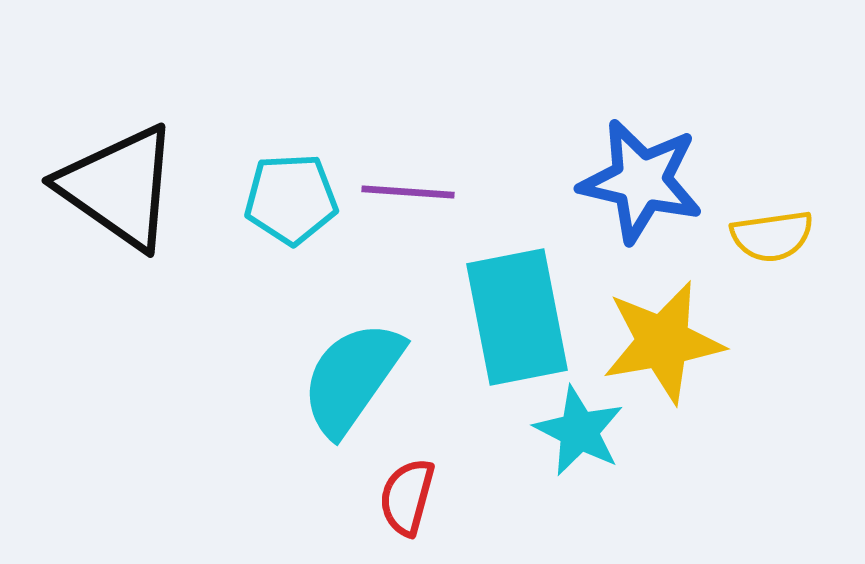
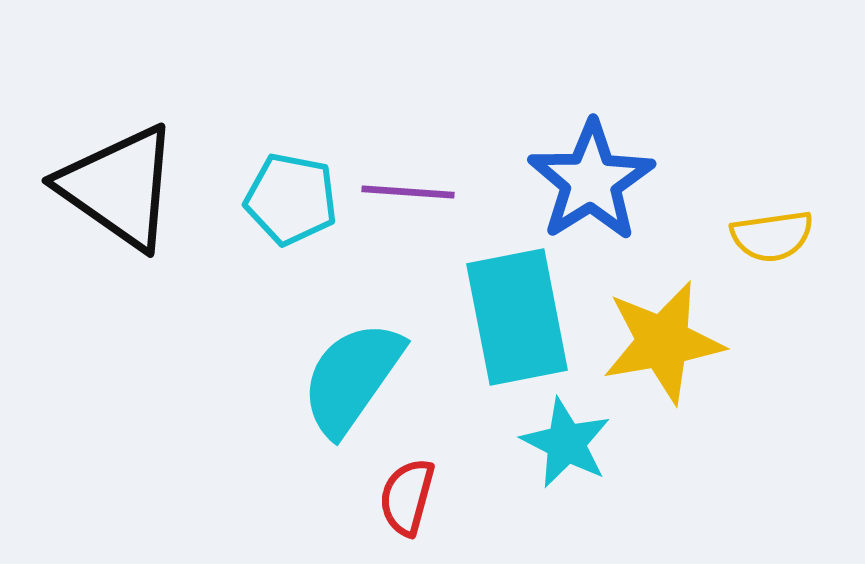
blue star: moved 50 px left; rotated 27 degrees clockwise
cyan pentagon: rotated 14 degrees clockwise
cyan star: moved 13 px left, 12 px down
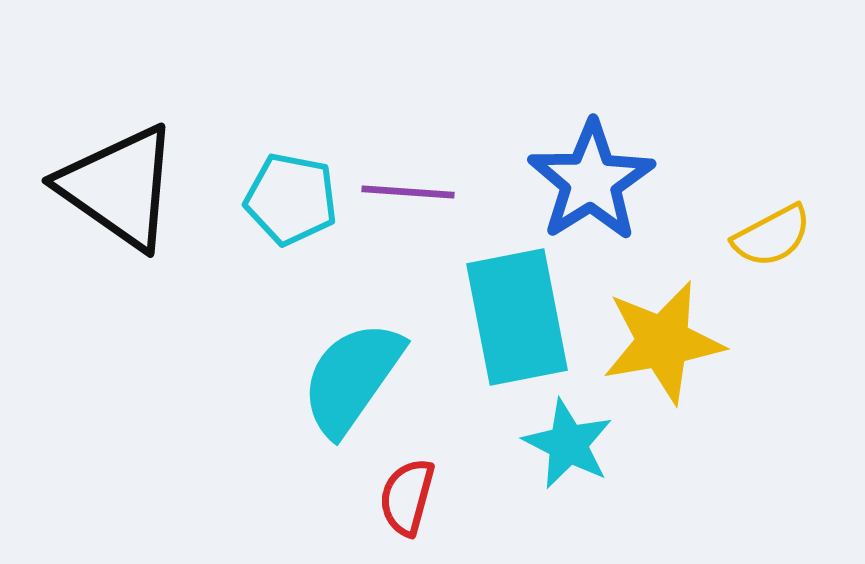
yellow semicircle: rotated 20 degrees counterclockwise
cyan star: moved 2 px right, 1 px down
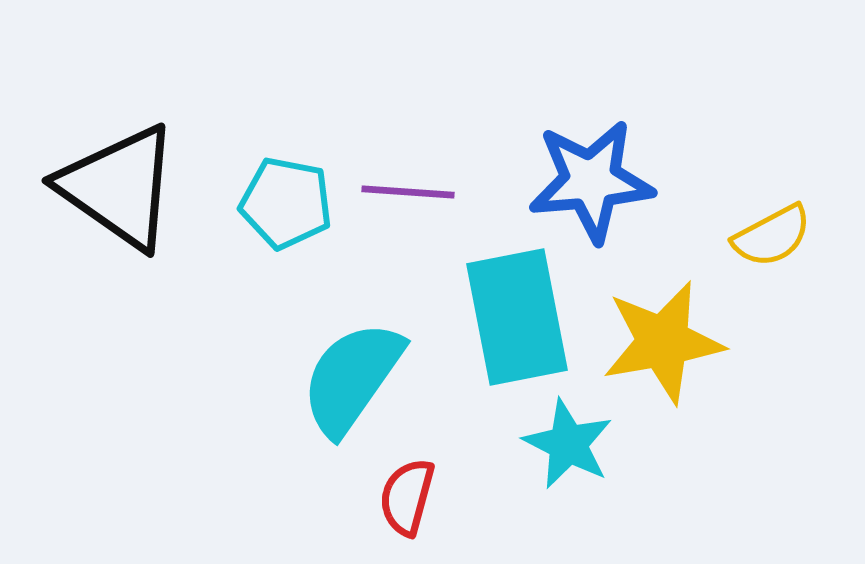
blue star: rotated 27 degrees clockwise
cyan pentagon: moved 5 px left, 4 px down
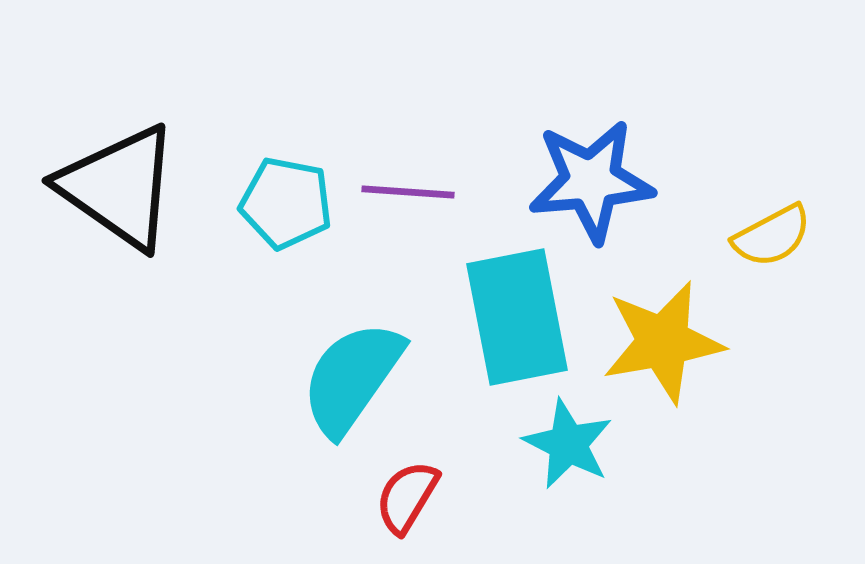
red semicircle: rotated 16 degrees clockwise
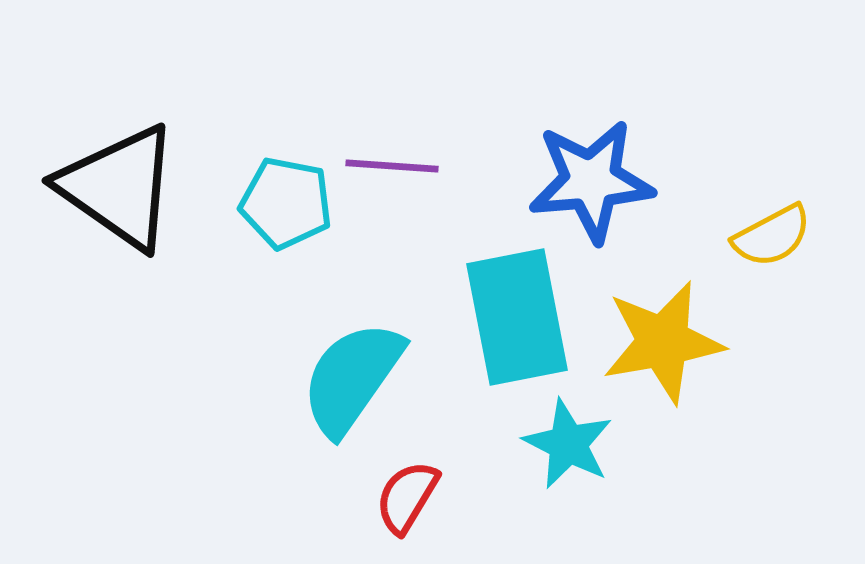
purple line: moved 16 px left, 26 px up
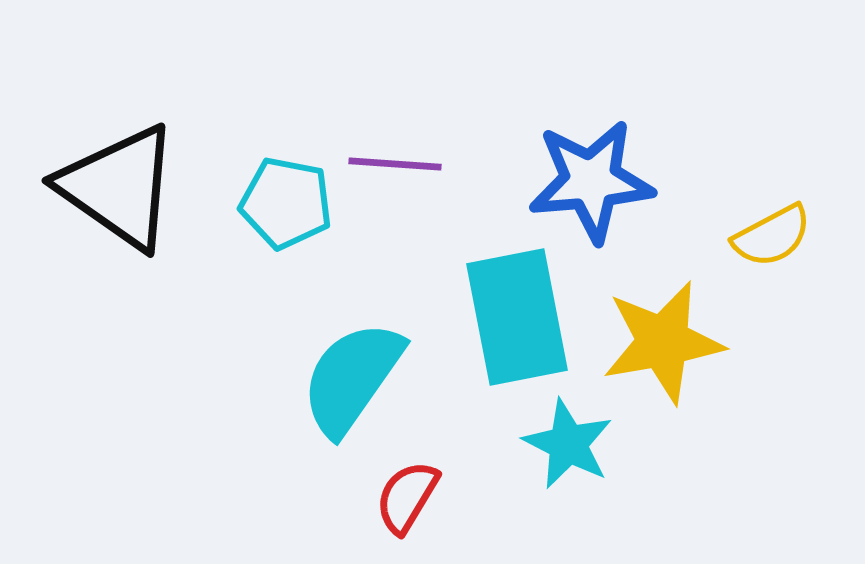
purple line: moved 3 px right, 2 px up
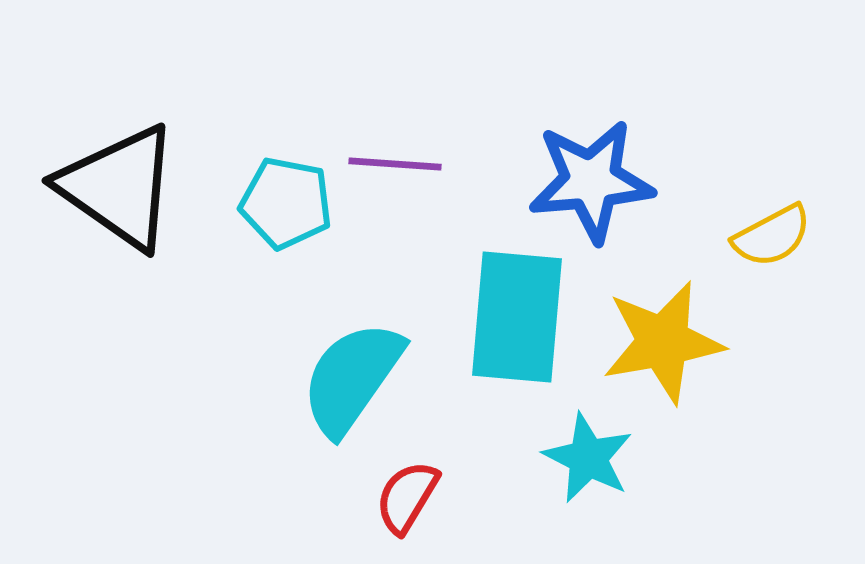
cyan rectangle: rotated 16 degrees clockwise
cyan star: moved 20 px right, 14 px down
